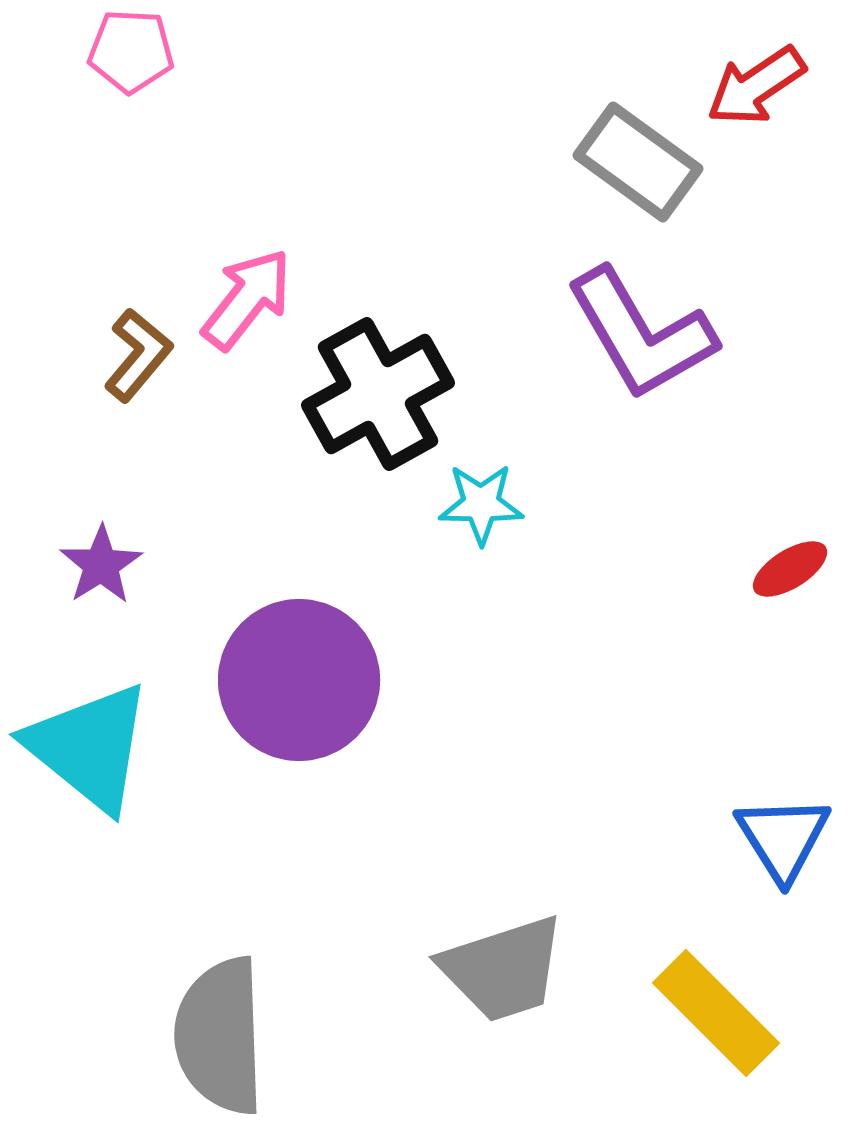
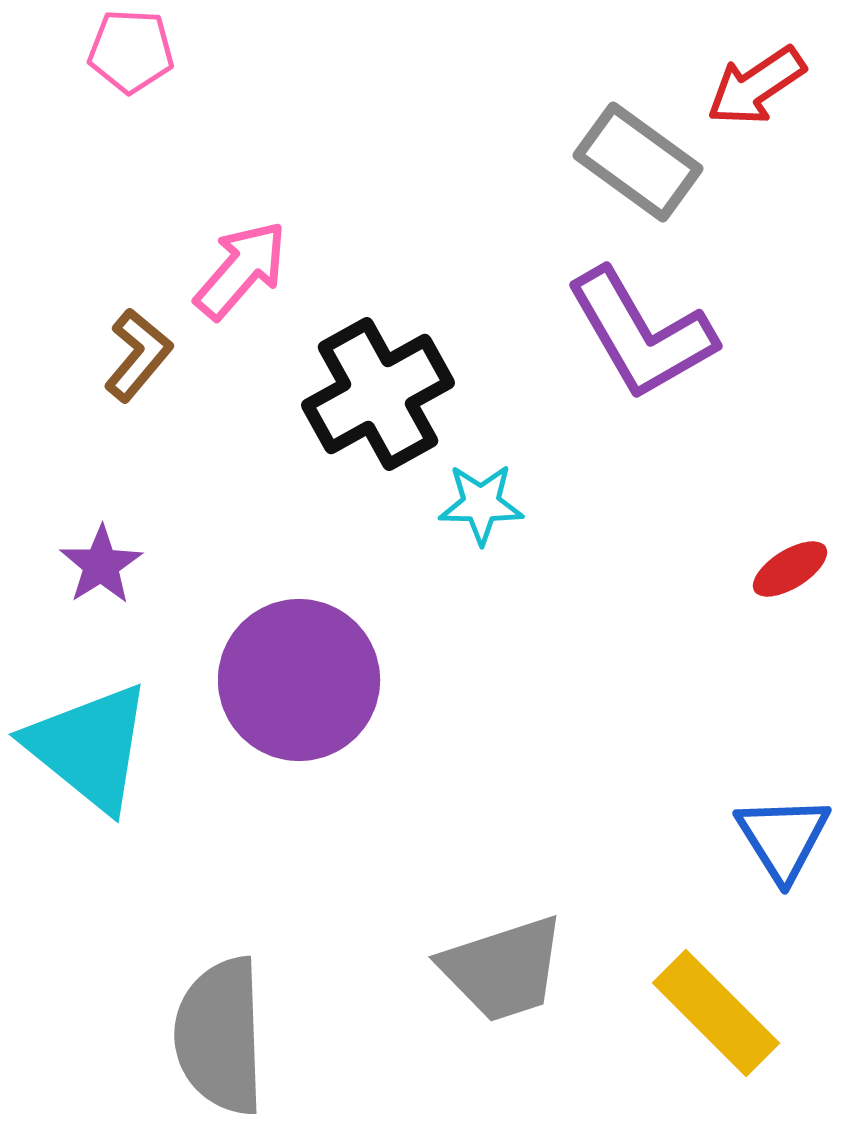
pink arrow: moved 6 px left, 29 px up; rotated 3 degrees clockwise
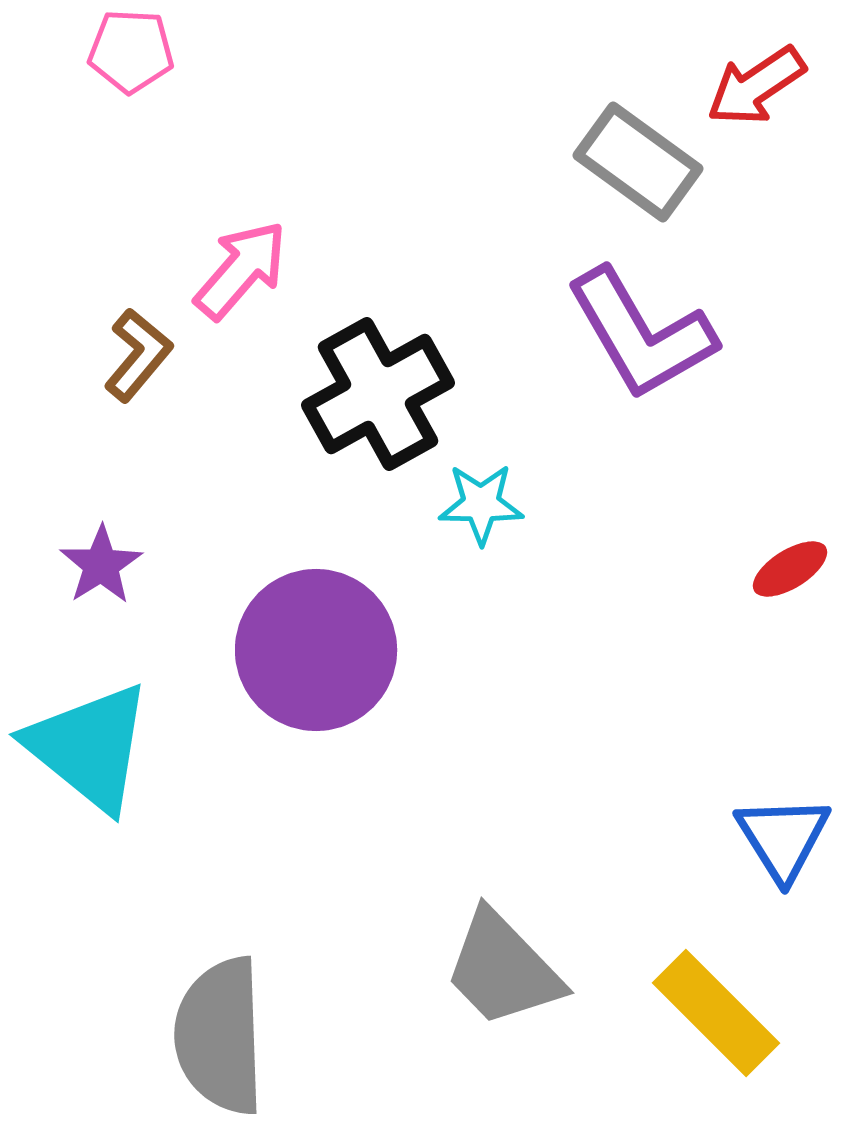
purple circle: moved 17 px right, 30 px up
gray trapezoid: rotated 64 degrees clockwise
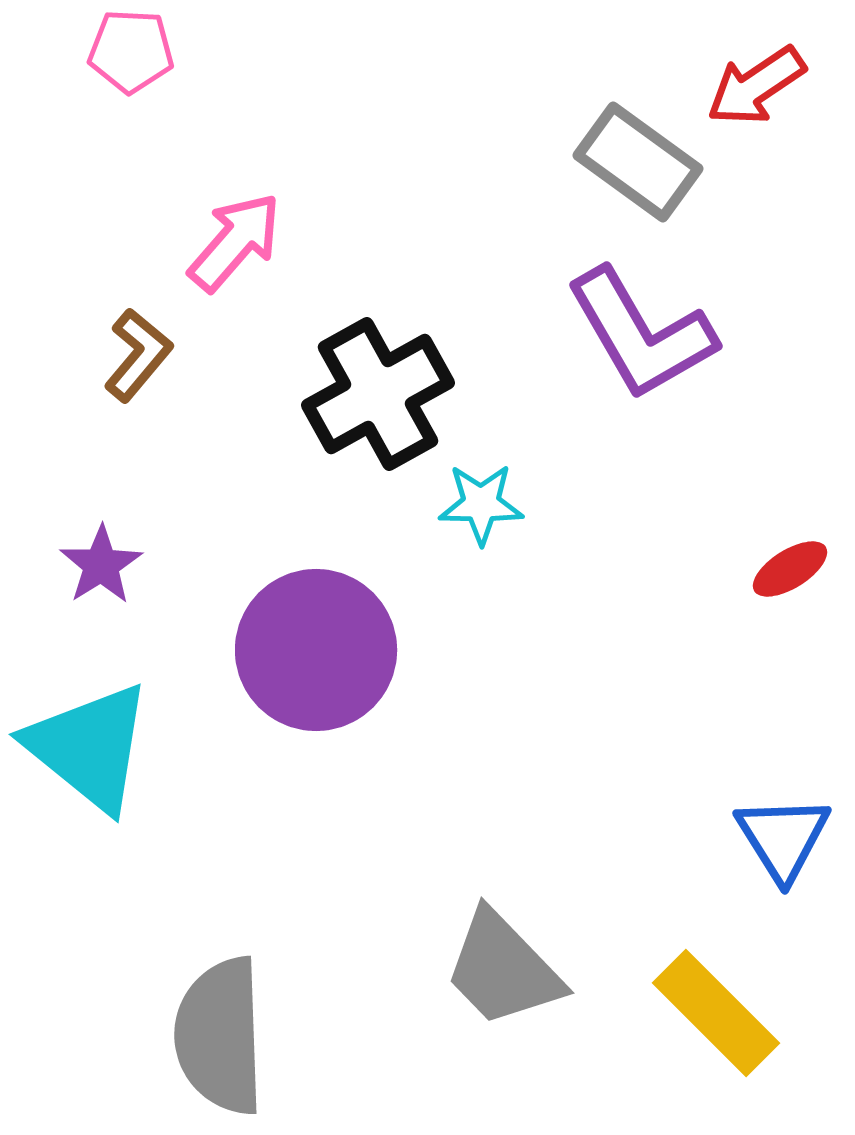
pink arrow: moved 6 px left, 28 px up
